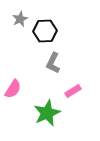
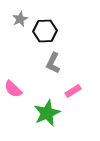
pink semicircle: rotated 102 degrees clockwise
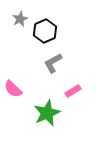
black hexagon: rotated 20 degrees counterclockwise
gray L-shape: rotated 35 degrees clockwise
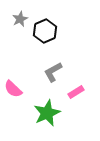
gray L-shape: moved 9 px down
pink rectangle: moved 3 px right, 1 px down
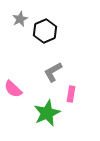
pink rectangle: moved 5 px left, 2 px down; rotated 49 degrees counterclockwise
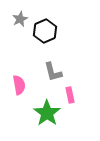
gray L-shape: rotated 75 degrees counterclockwise
pink semicircle: moved 6 px right, 4 px up; rotated 144 degrees counterclockwise
pink rectangle: moved 1 px left, 1 px down; rotated 21 degrees counterclockwise
green star: rotated 12 degrees counterclockwise
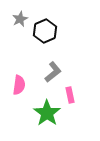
gray L-shape: rotated 115 degrees counterclockwise
pink semicircle: rotated 18 degrees clockwise
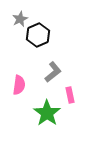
black hexagon: moved 7 px left, 4 px down
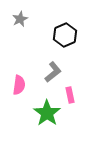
black hexagon: moved 27 px right
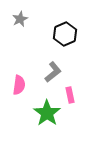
black hexagon: moved 1 px up
